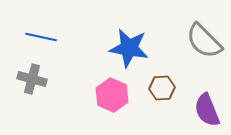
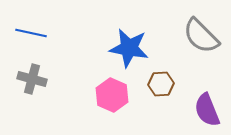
blue line: moved 10 px left, 4 px up
gray semicircle: moved 3 px left, 5 px up
brown hexagon: moved 1 px left, 4 px up
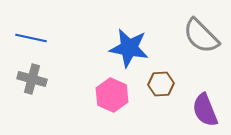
blue line: moved 5 px down
purple semicircle: moved 2 px left
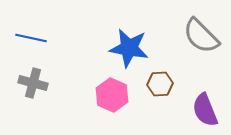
gray cross: moved 1 px right, 4 px down
brown hexagon: moved 1 px left
